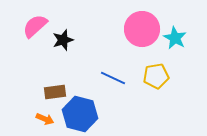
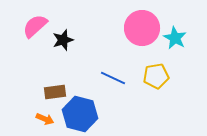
pink circle: moved 1 px up
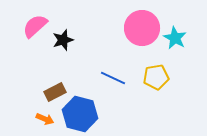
yellow pentagon: moved 1 px down
brown rectangle: rotated 20 degrees counterclockwise
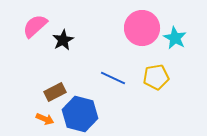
black star: rotated 10 degrees counterclockwise
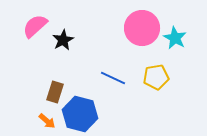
brown rectangle: rotated 45 degrees counterclockwise
orange arrow: moved 2 px right, 2 px down; rotated 18 degrees clockwise
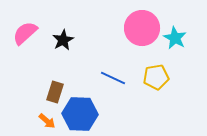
pink semicircle: moved 10 px left, 7 px down
blue hexagon: rotated 12 degrees counterclockwise
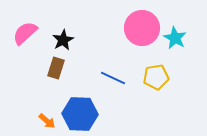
brown rectangle: moved 1 px right, 24 px up
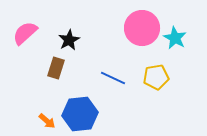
black star: moved 6 px right
blue hexagon: rotated 8 degrees counterclockwise
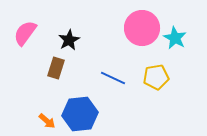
pink semicircle: rotated 12 degrees counterclockwise
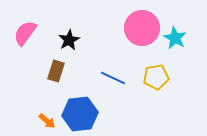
brown rectangle: moved 3 px down
